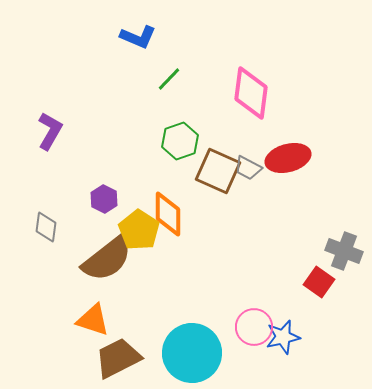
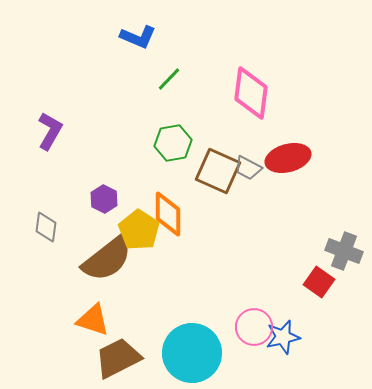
green hexagon: moved 7 px left, 2 px down; rotated 9 degrees clockwise
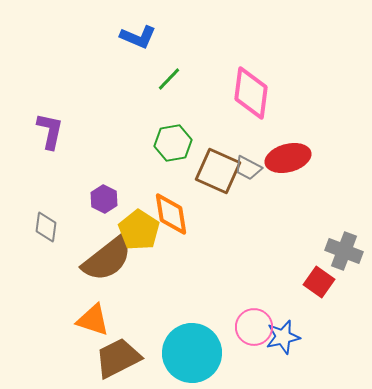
purple L-shape: rotated 18 degrees counterclockwise
orange diamond: moved 3 px right; rotated 9 degrees counterclockwise
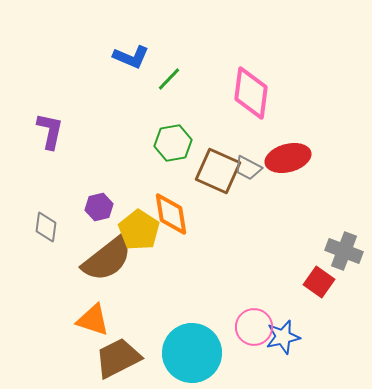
blue L-shape: moved 7 px left, 20 px down
purple hexagon: moved 5 px left, 8 px down; rotated 20 degrees clockwise
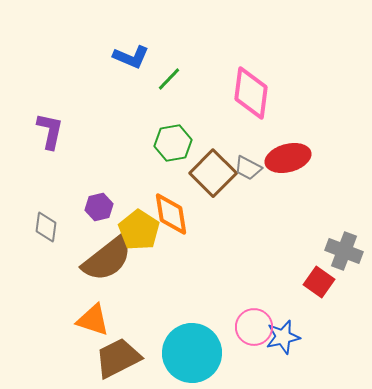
brown square: moved 5 px left, 2 px down; rotated 21 degrees clockwise
